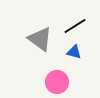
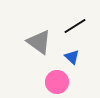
gray triangle: moved 1 px left, 3 px down
blue triangle: moved 2 px left, 5 px down; rotated 28 degrees clockwise
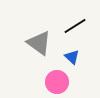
gray triangle: moved 1 px down
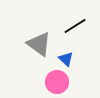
gray triangle: moved 1 px down
blue triangle: moved 6 px left, 2 px down
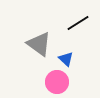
black line: moved 3 px right, 3 px up
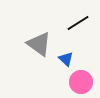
pink circle: moved 24 px right
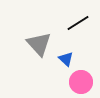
gray triangle: rotated 12 degrees clockwise
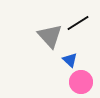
gray triangle: moved 11 px right, 8 px up
blue triangle: moved 4 px right, 1 px down
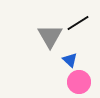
gray triangle: rotated 12 degrees clockwise
pink circle: moved 2 px left
